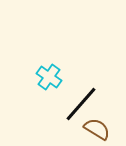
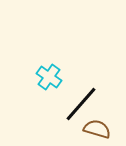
brown semicircle: rotated 16 degrees counterclockwise
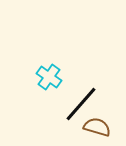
brown semicircle: moved 2 px up
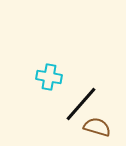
cyan cross: rotated 25 degrees counterclockwise
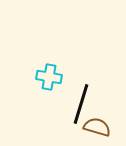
black line: rotated 24 degrees counterclockwise
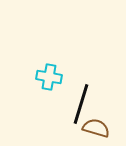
brown semicircle: moved 1 px left, 1 px down
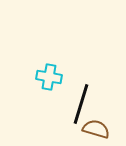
brown semicircle: moved 1 px down
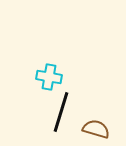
black line: moved 20 px left, 8 px down
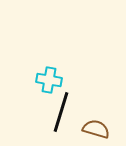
cyan cross: moved 3 px down
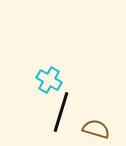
cyan cross: rotated 20 degrees clockwise
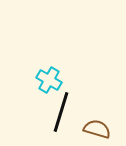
brown semicircle: moved 1 px right
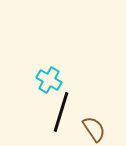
brown semicircle: moved 3 px left; rotated 40 degrees clockwise
